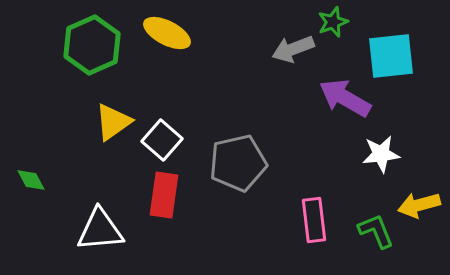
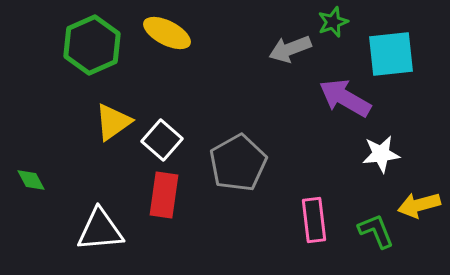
gray arrow: moved 3 px left
cyan square: moved 2 px up
gray pentagon: rotated 16 degrees counterclockwise
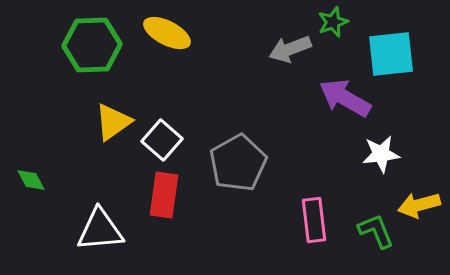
green hexagon: rotated 22 degrees clockwise
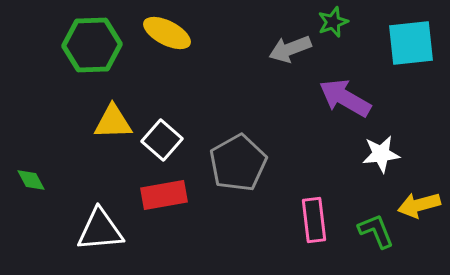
cyan square: moved 20 px right, 11 px up
yellow triangle: rotated 33 degrees clockwise
red rectangle: rotated 72 degrees clockwise
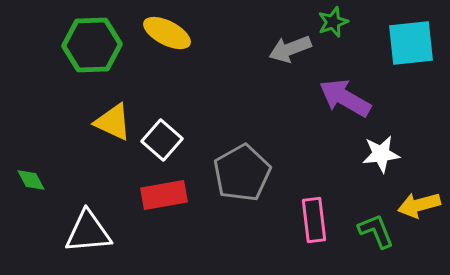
yellow triangle: rotated 27 degrees clockwise
gray pentagon: moved 4 px right, 10 px down
white triangle: moved 12 px left, 2 px down
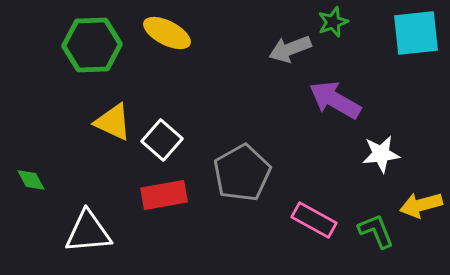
cyan square: moved 5 px right, 10 px up
purple arrow: moved 10 px left, 2 px down
yellow arrow: moved 2 px right
pink rectangle: rotated 54 degrees counterclockwise
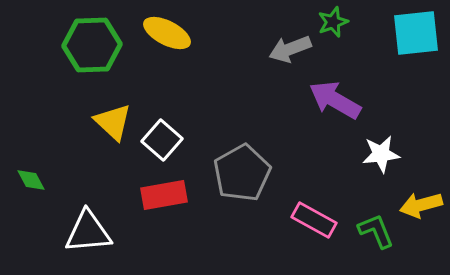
yellow triangle: rotated 18 degrees clockwise
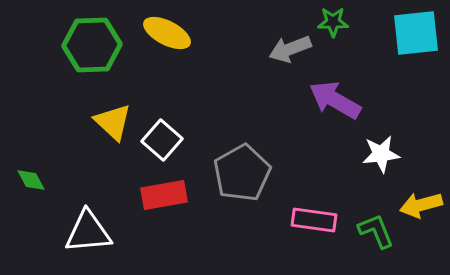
green star: rotated 20 degrees clockwise
pink rectangle: rotated 21 degrees counterclockwise
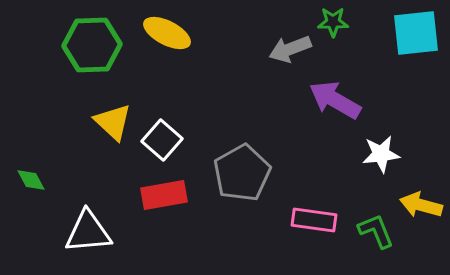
yellow arrow: rotated 30 degrees clockwise
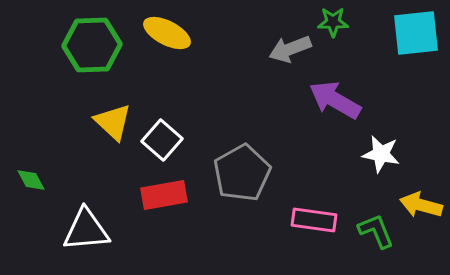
white star: rotated 18 degrees clockwise
white triangle: moved 2 px left, 2 px up
